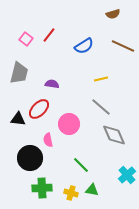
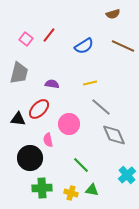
yellow line: moved 11 px left, 4 px down
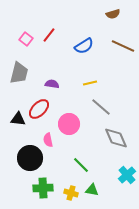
gray diamond: moved 2 px right, 3 px down
green cross: moved 1 px right
